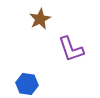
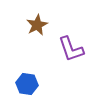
brown star: moved 3 px left, 6 px down
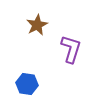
purple L-shape: rotated 144 degrees counterclockwise
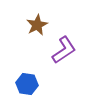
purple L-shape: moved 7 px left, 1 px down; rotated 40 degrees clockwise
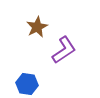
brown star: moved 2 px down
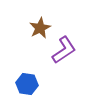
brown star: moved 3 px right, 1 px down
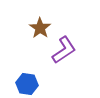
brown star: rotated 10 degrees counterclockwise
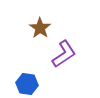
purple L-shape: moved 4 px down
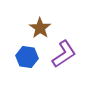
blue hexagon: moved 27 px up
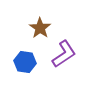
blue hexagon: moved 2 px left, 5 px down
